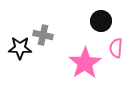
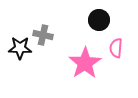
black circle: moved 2 px left, 1 px up
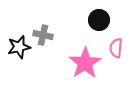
black star: moved 1 px left, 1 px up; rotated 15 degrees counterclockwise
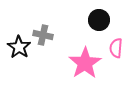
black star: rotated 25 degrees counterclockwise
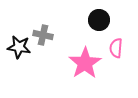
black star: rotated 25 degrees counterclockwise
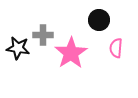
gray cross: rotated 12 degrees counterclockwise
black star: moved 1 px left, 1 px down
pink star: moved 14 px left, 10 px up
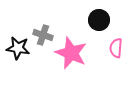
gray cross: rotated 18 degrees clockwise
pink star: rotated 16 degrees counterclockwise
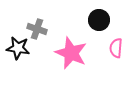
gray cross: moved 6 px left, 6 px up
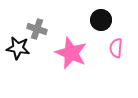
black circle: moved 2 px right
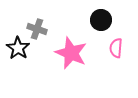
black star: rotated 25 degrees clockwise
